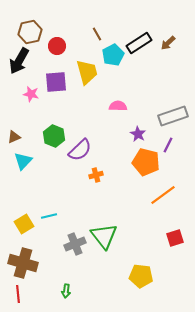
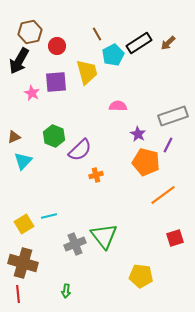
pink star: moved 1 px right, 1 px up; rotated 14 degrees clockwise
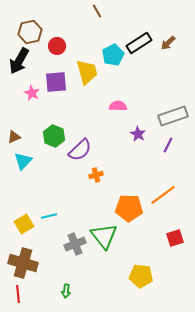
brown line: moved 23 px up
orange pentagon: moved 17 px left, 46 px down; rotated 12 degrees counterclockwise
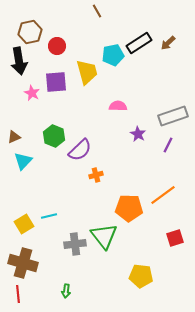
cyan pentagon: rotated 15 degrees clockwise
black arrow: rotated 40 degrees counterclockwise
gray cross: rotated 15 degrees clockwise
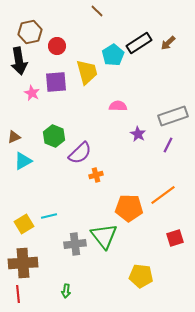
brown line: rotated 16 degrees counterclockwise
cyan pentagon: rotated 20 degrees counterclockwise
purple semicircle: moved 3 px down
cyan triangle: rotated 18 degrees clockwise
brown cross: rotated 20 degrees counterclockwise
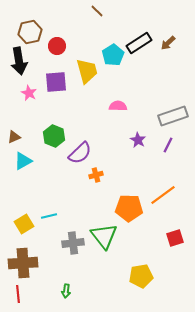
yellow trapezoid: moved 1 px up
pink star: moved 3 px left
purple star: moved 6 px down
gray cross: moved 2 px left, 1 px up
yellow pentagon: rotated 15 degrees counterclockwise
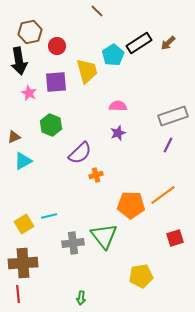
green hexagon: moved 3 px left, 11 px up
purple star: moved 20 px left, 7 px up; rotated 21 degrees clockwise
orange pentagon: moved 2 px right, 3 px up
green arrow: moved 15 px right, 7 px down
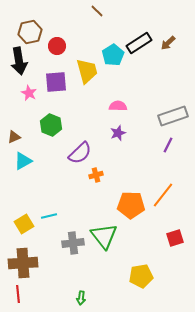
orange line: rotated 16 degrees counterclockwise
